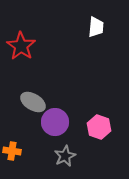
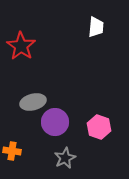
gray ellipse: rotated 45 degrees counterclockwise
gray star: moved 2 px down
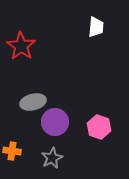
gray star: moved 13 px left
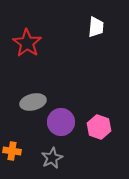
red star: moved 6 px right, 3 px up
purple circle: moved 6 px right
